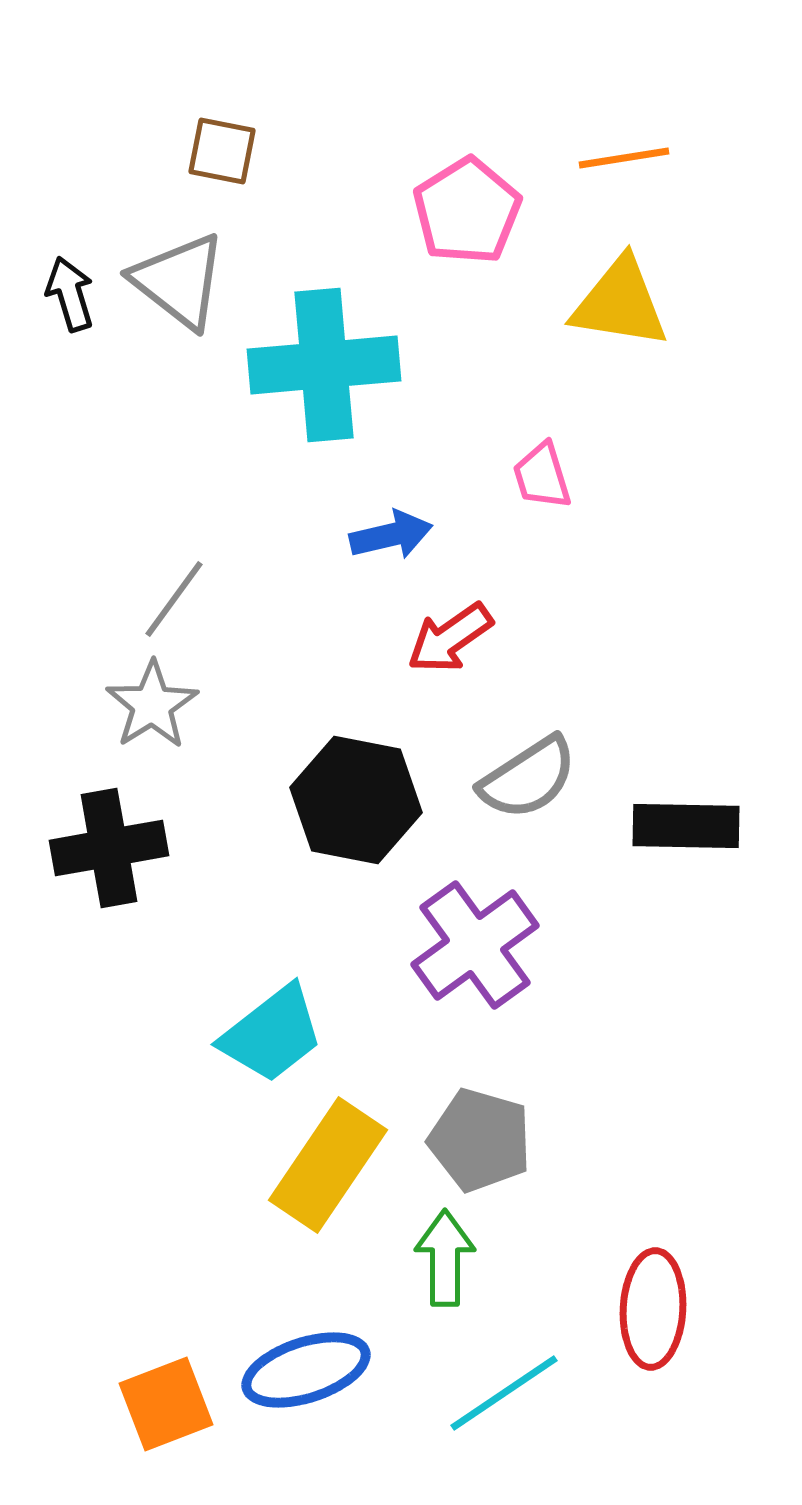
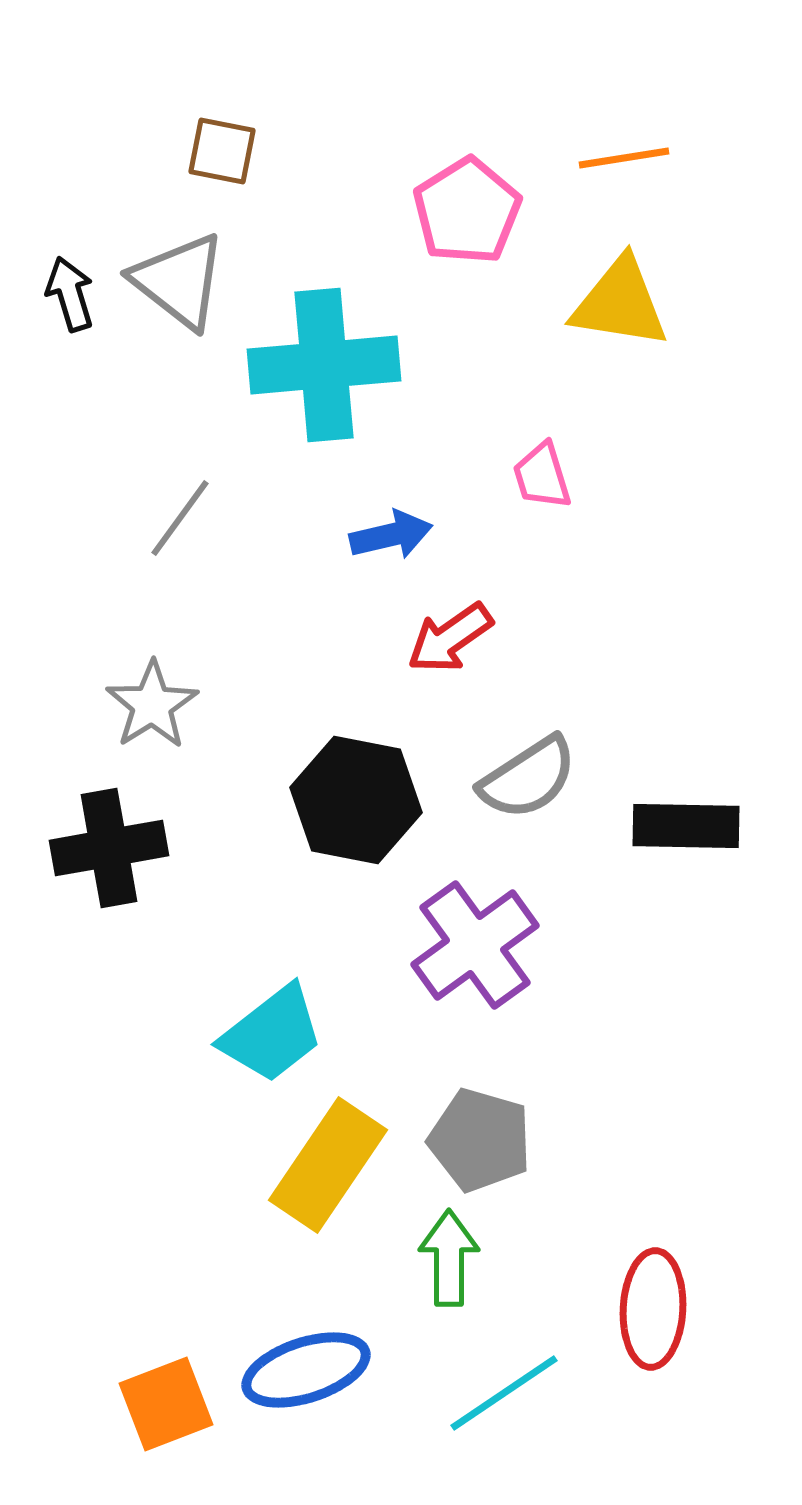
gray line: moved 6 px right, 81 px up
green arrow: moved 4 px right
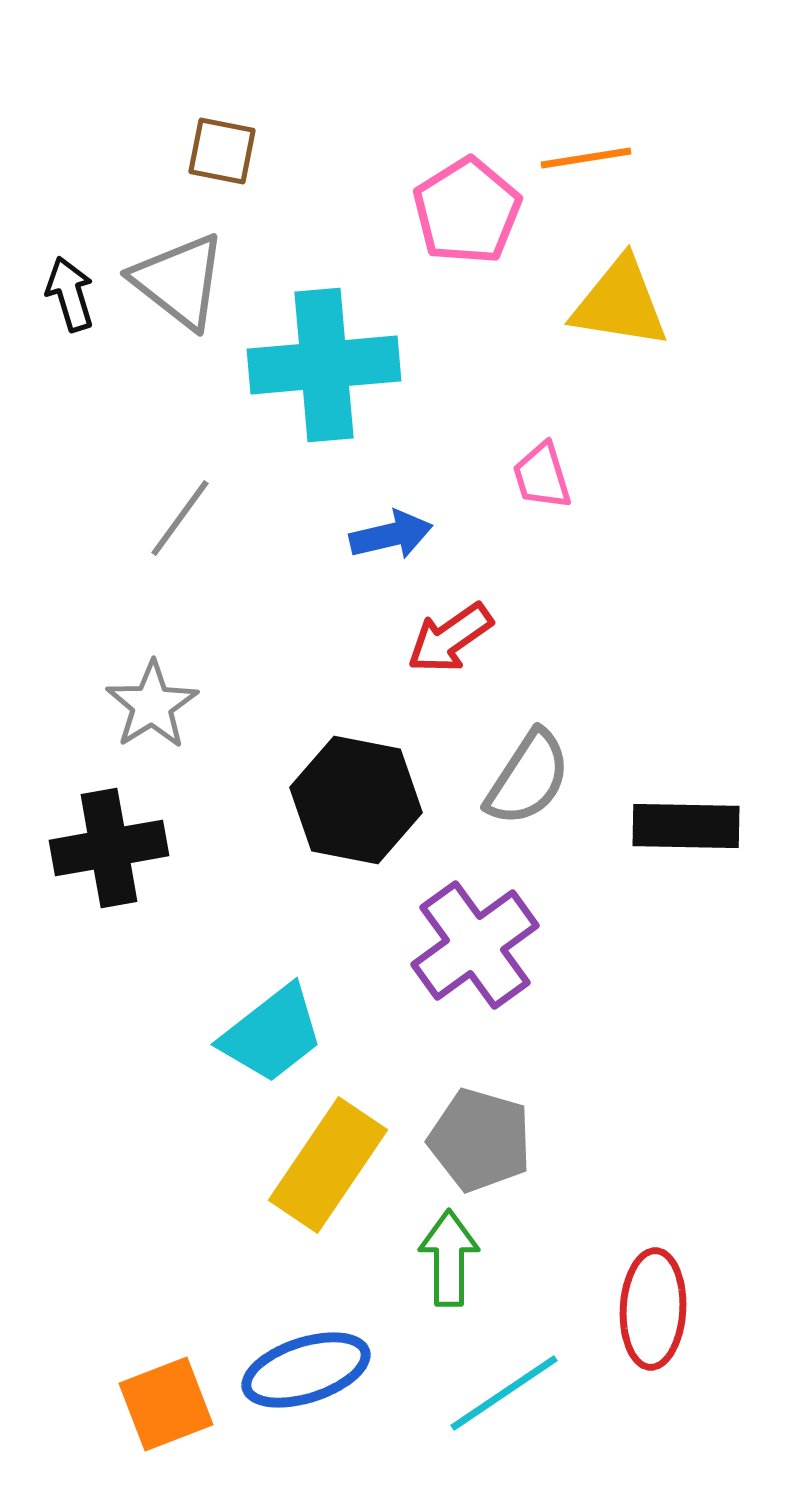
orange line: moved 38 px left
gray semicircle: rotated 24 degrees counterclockwise
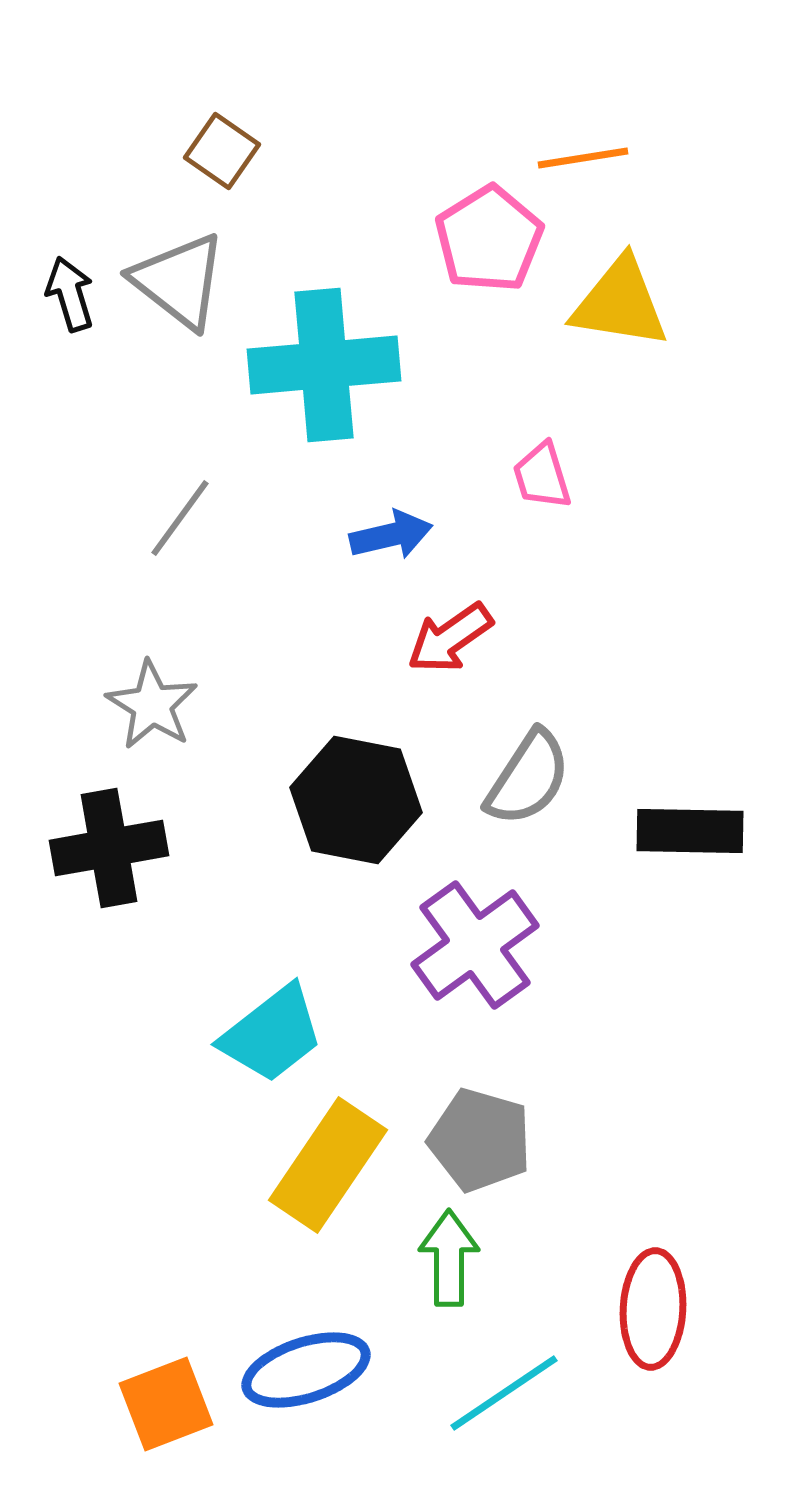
brown square: rotated 24 degrees clockwise
orange line: moved 3 px left
pink pentagon: moved 22 px right, 28 px down
gray star: rotated 8 degrees counterclockwise
black rectangle: moved 4 px right, 5 px down
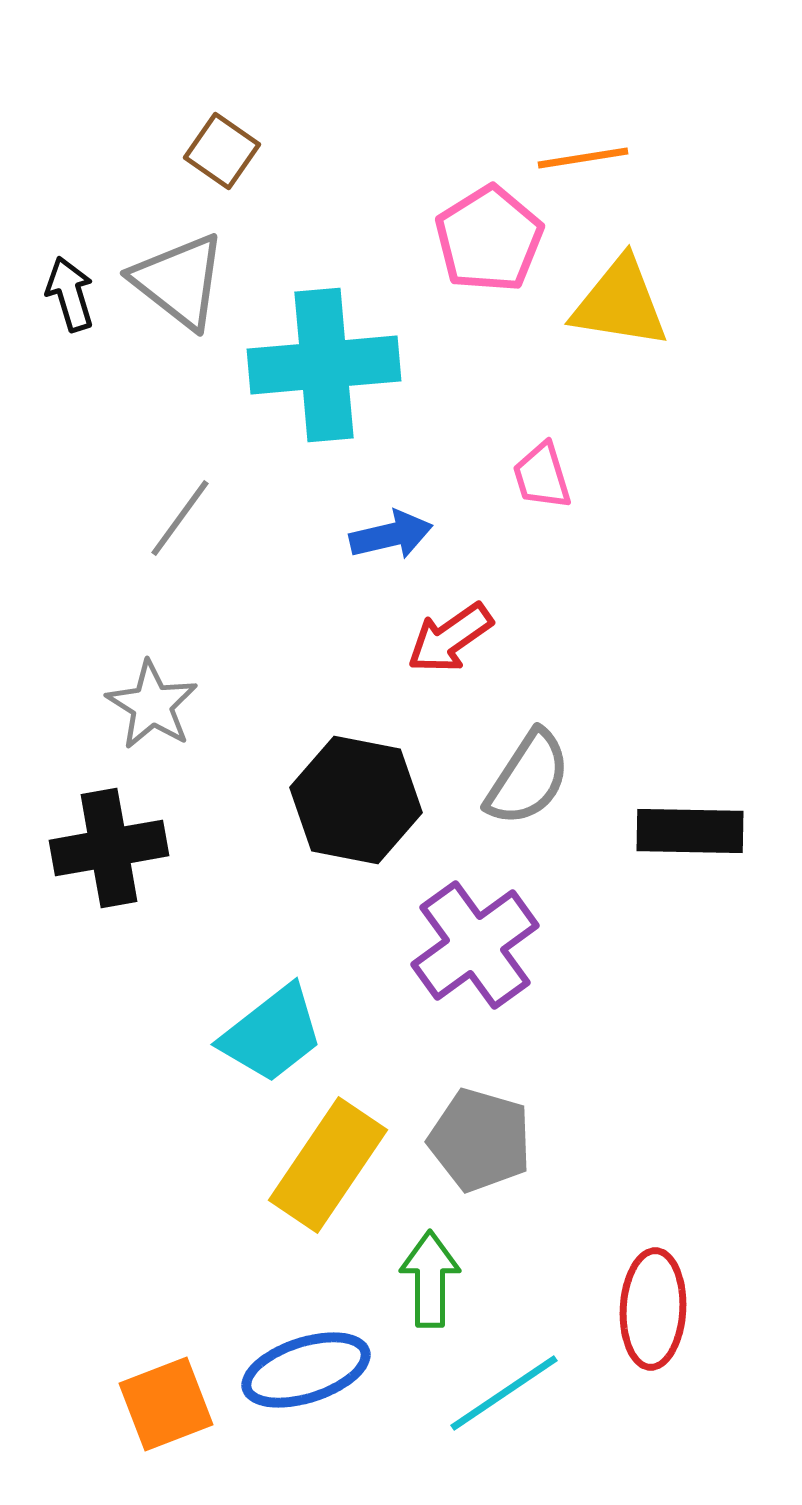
green arrow: moved 19 px left, 21 px down
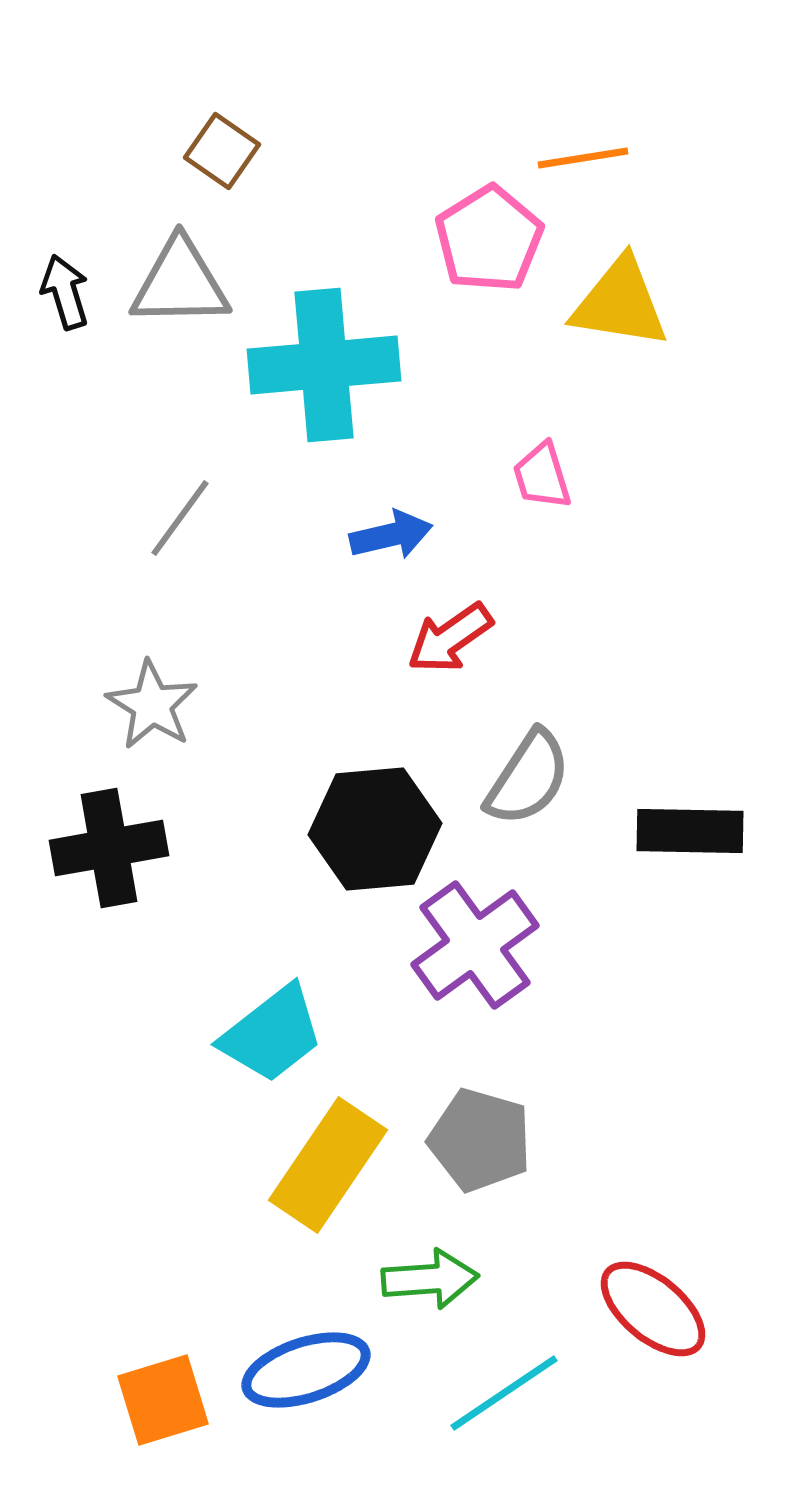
gray triangle: moved 1 px right, 2 px down; rotated 39 degrees counterclockwise
black arrow: moved 5 px left, 2 px up
black hexagon: moved 19 px right, 29 px down; rotated 16 degrees counterclockwise
green arrow: rotated 86 degrees clockwise
red ellipse: rotated 53 degrees counterclockwise
orange square: moved 3 px left, 4 px up; rotated 4 degrees clockwise
